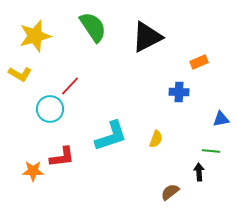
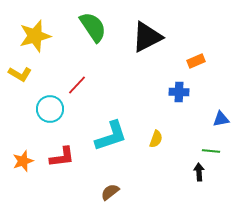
orange rectangle: moved 3 px left, 1 px up
red line: moved 7 px right, 1 px up
orange star: moved 10 px left, 10 px up; rotated 20 degrees counterclockwise
brown semicircle: moved 60 px left
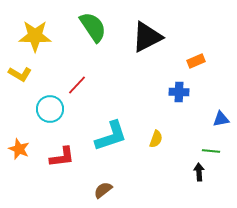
yellow star: rotated 16 degrees clockwise
orange star: moved 4 px left, 12 px up; rotated 30 degrees counterclockwise
brown semicircle: moved 7 px left, 2 px up
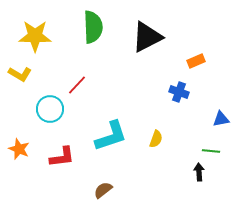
green semicircle: rotated 32 degrees clockwise
blue cross: rotated 18 degrees clockwise
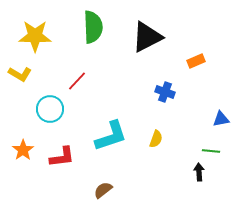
red line: moved 4 px up
blue cross: moved 14 px left
orange star: moved 4 px right, 1 px down; rotated 15 degrees clockwise
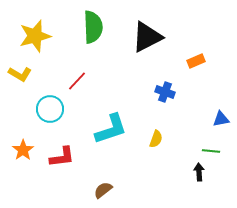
yellow star: rotated 16 degrees counterclockwise
cyan L-shape: moved 7 px up
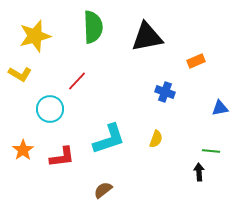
black triangle: rotated 16 degrees clockwise
blue triangle: moved 1 px left, 11 px up
cyan L-shape: moved 2 px left, 10 px down
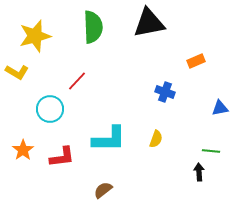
black triangle: moved 2 px right, 14 px up
yellow L-shape: moved 3 px left, 2 px up
cyan L-shape: rotated 18 degrees clockwise
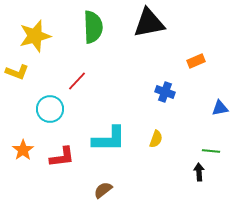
yellow L-shape: rotated 10 degrees counterclockwise
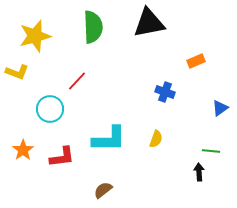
blue triangle: rotated 24 degrees counterclockwise
